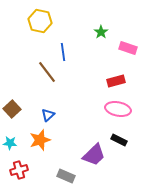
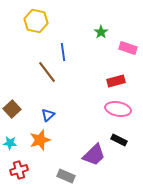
yellow hexagon: moved 4 px left
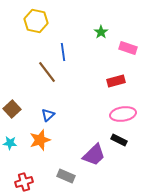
pink ellipse: moved 5 px right, 5 px down; rotated 20 degrees counterclockwise
red cross: moved 5 px right, 12 px down
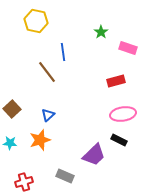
gray rectangle: moved 1 px left
